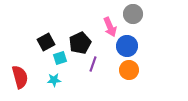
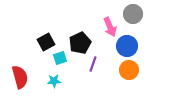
cyan star: moved 1 px down
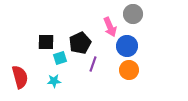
black square: rotated 30 degrees clockwise
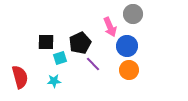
purple line: rotated 63 degrees counterclockwise
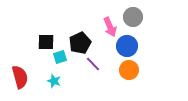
gray circle: moved 3 px down
cyan square: moved 1 px up
cyan star: rotated 24 degrees clockwise
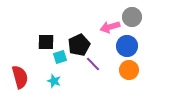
gray circle: moved 1 px left
pink arrow: rotated 96 degrees clockwise
black pentagon: moved 1 px left, 2 px down
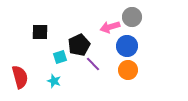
black square: moved 6 px left, 10 px up
orange circle: moved 1 px left
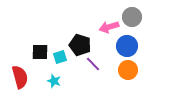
pink arrow: moved 1 px left
black square: moved 20 px down
black pentagon: moved 1 px right; rotated 30 degrees counterclockwise
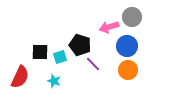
red semicircle: rotated 40 degrees clockwise
